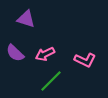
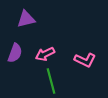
purple triangle: rotated 30 degrees counterclockwise
purple semicircle: rotated 114 degrees counterclockwise
green line: rotated 60 degrees counterclockwise
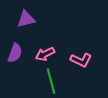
pink L-shape: moved 4 px left
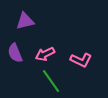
purple triangle: moved 1 px left, 2 px down
purple semicircle: rotated 138 degrees clockwise
green line: rotated 20 degrees counterclockwise
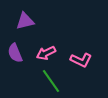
pink arrow: moved 1 px right, 1 px up
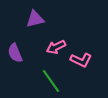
purple triangle: moved 10 px right, 2 px up
pink arrow: moved 10 px right, 6 px up
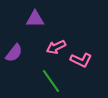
purple triangle: rotated 12 degrees clockwise
purple semicircle: moved 1 px left; rotated 120 degrees counterclockwise
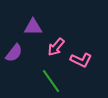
purple triangle: moved 2 px left, 8 px down
pink arrow: rotated 24 degrees counterclockwise
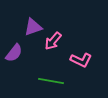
purple triangle: rotated 18 degrees counterclockwise
pink arrow: moved 3 px left, 6 px up
green line: rotated 45 degrees counterclockwise
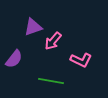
purple semicircle: moved 6 px down
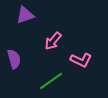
purple triangle: moved 8 px left, 12 px up
purple semicircle: rotated 54 degrees counterclockwise
green line: rotated 45 degrees counterclockwise
